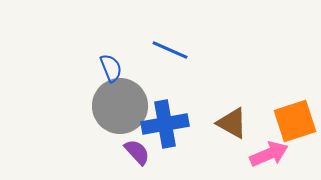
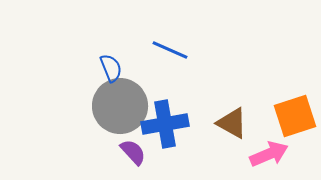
orange square: moved 5 px up
purple semicircle: moved 4 px left
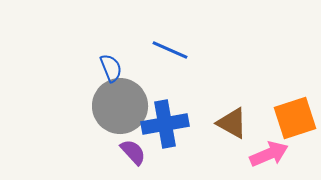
orange square: moved 2 px down
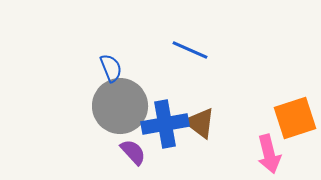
blue line: moved 20 px right
brown triangle: moved 32 px left; rotated 8 degrees clockwise
pink arrow: rotated 99 degrees clockwise
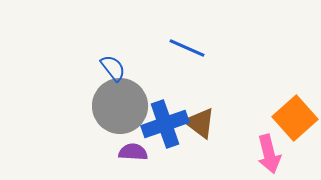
blue line: moved 3 px left, 2 px up
blue semicircle: moved 2 px right; rotated 16 degrees counterclockwise
orange square: rotated 24 degrees counterclockwise
blue cross: rotated 9 degrees counterclockwise
purple semicircle: rotated 44 degrees counterclockwise
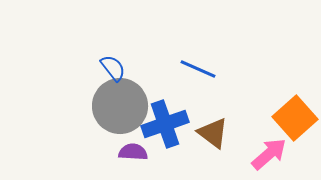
blue line: moved 11 px right, 21 px down
brown triangle: moved 13 px right, 10 px down
pink arrow: rotated 117 degrees counterclockwise
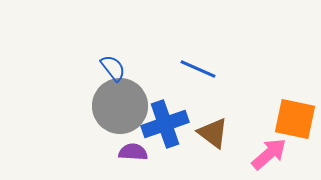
orange square: moved 1 px down; rotated 36 degrees counterclockwise
